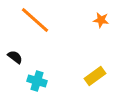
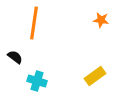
orange line: moved 1 px left, 3 px down; rotated 56 degrees clockwise
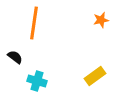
orange star: rotated 21 degrees counterclockwise
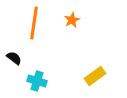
orange star: moved 29 px left; rotated 14 degrees counterclockwise
black semicircle: moved 1 px left, 1 px down
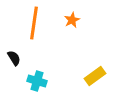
black semicircle: rotated 21 degrees clockwise
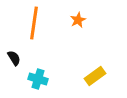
orange star: moved 6 px right
cyan cross: moved 1 px right, 2 px up
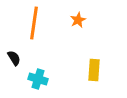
yellow rectangle: moved 1 px left, 6 px up; rotated 50 degrees counterclockwise
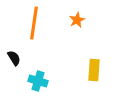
orange star: moved 1 px left
cyan cross: moved 2 px down
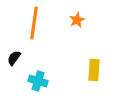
black semicircle: rotated 112 degrees counterclockwise
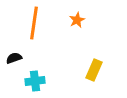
black semicircle: rotated 35 degrees clockwise
yellow rectangle: rotated 20 degrees clockwise
cyan cross: moved 3 px left; rotated 24 degrees counterclockwise
